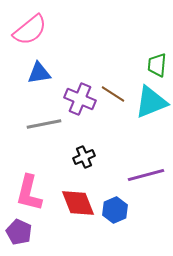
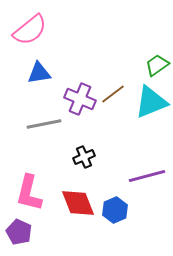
green trapezoid: rotated 50 degrees clockwise
brown line: rotated 70 degrees counterclockwise
purple line: moved 1 px right, 1 px down
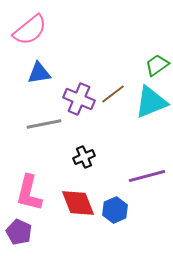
purple cross: moved 1 px left
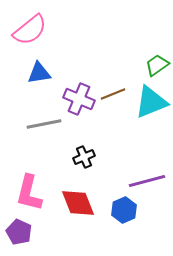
brown line: rotated 15 degrees clockwise
purple line: moved 5 px down
blue hexagon: moved 9 px right
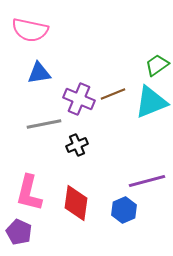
pink semicircle: rotated 51 degrees clockwise
black cross: moved 7 px left, 12 px up
red diamond: moved 2 px left; rotated 30 degrees clockwise
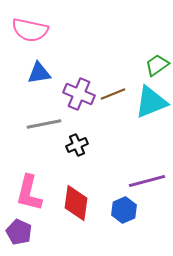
purple cross: moved 5 px up
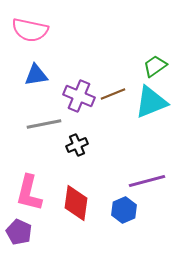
green trapezoid: moved 2 px left, 1 px down
blue triangle: moved 3 px left, 2 px down
purple cross: moved 2 px down
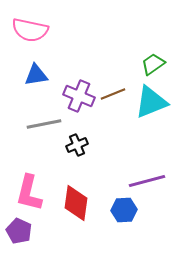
green trapezoid: moved 2 px left, 2 px up
blue hexagon: rotated 20 degrees clockwise
purple pentagon: moved 1 px up
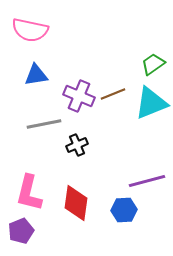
cyan triangle: moved 1 px down
purple pentagon: moved 2 px right; rotated 25 degrees clockwise
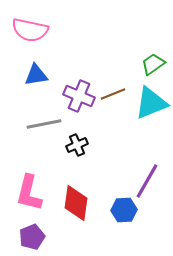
purple line: rotated 45 degrees counterclockwise
purple pentagon: moved 11 px right, 6 px down
